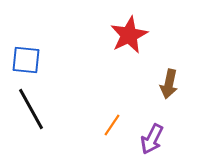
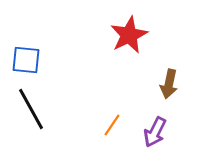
purple arrow: moved 3 px right, 7 px up
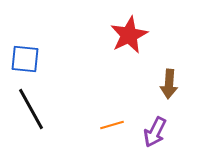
blue square: moved 1 px left, 1 px up
brown arrow: rotated 8 degrees counterclockwise
orange line: rotated 40 degrees clockwise
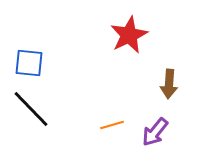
blue square: moved 4 px right, 4 px down
black line: rotated 15 degrees counterclockwise
purple arrow: rotated 12 degrees clockwise
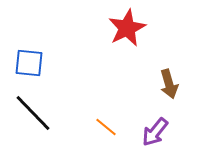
red star: moved 2 px left, 7 px up
brown arrow: rotated 20 degrees counterclockwise
black line: moved 2 px right, 4 px down
orange line: moved 6 px left, 2 px down; rotated 55 degrees clockwise
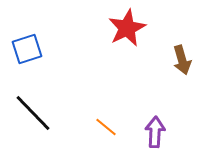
blue square: moved 2 px left, 14 px up; rotated 24 degrees counterclockwise
brown arrow: moved 13 px right, 24 px up
purple arrow: rotated 144 degrees clockwise
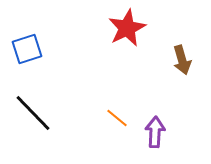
orange line: moved 11 px right, 9 px up
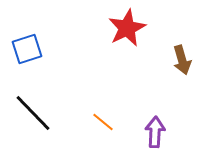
orange line: moved 14 px left, 4 px down
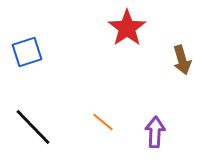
red star: rotated 9 degrees counterclockwise
blue square: moved 3 px down
black line: moved 14 px down
